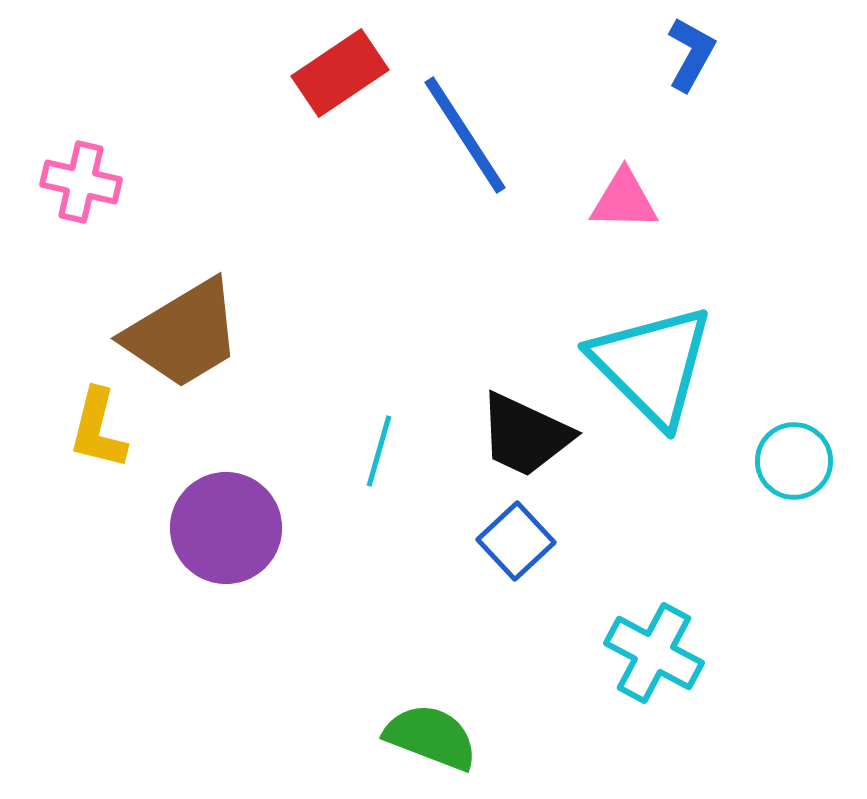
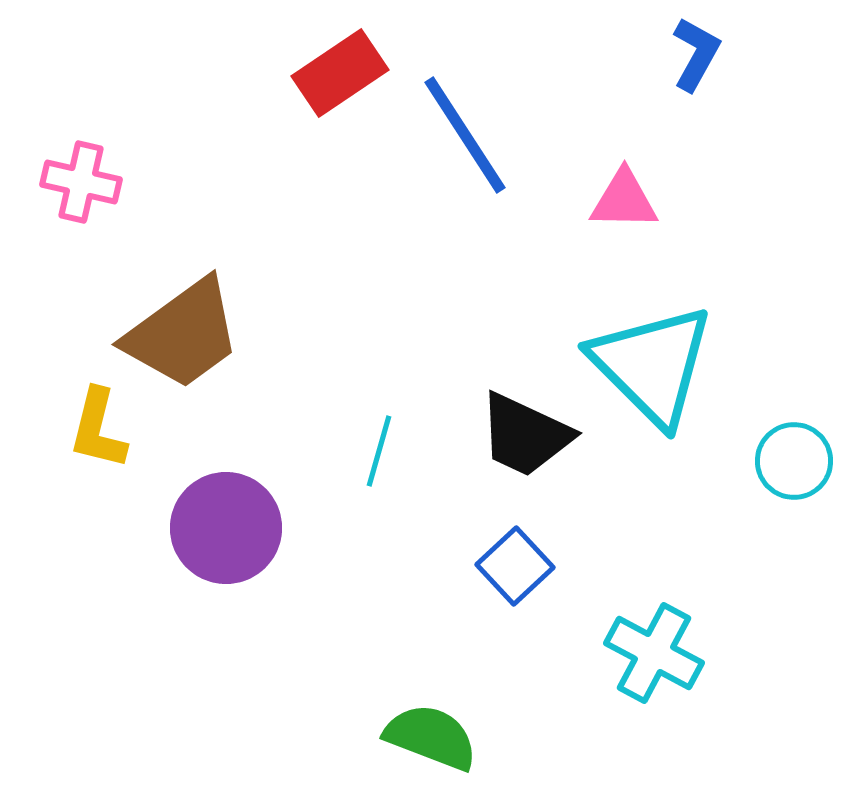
blue L-shape: moved 5 px right
brown trapezoid: rotated 5 degrees counterclockwise
blue square: moved 1 px left, 25 px down
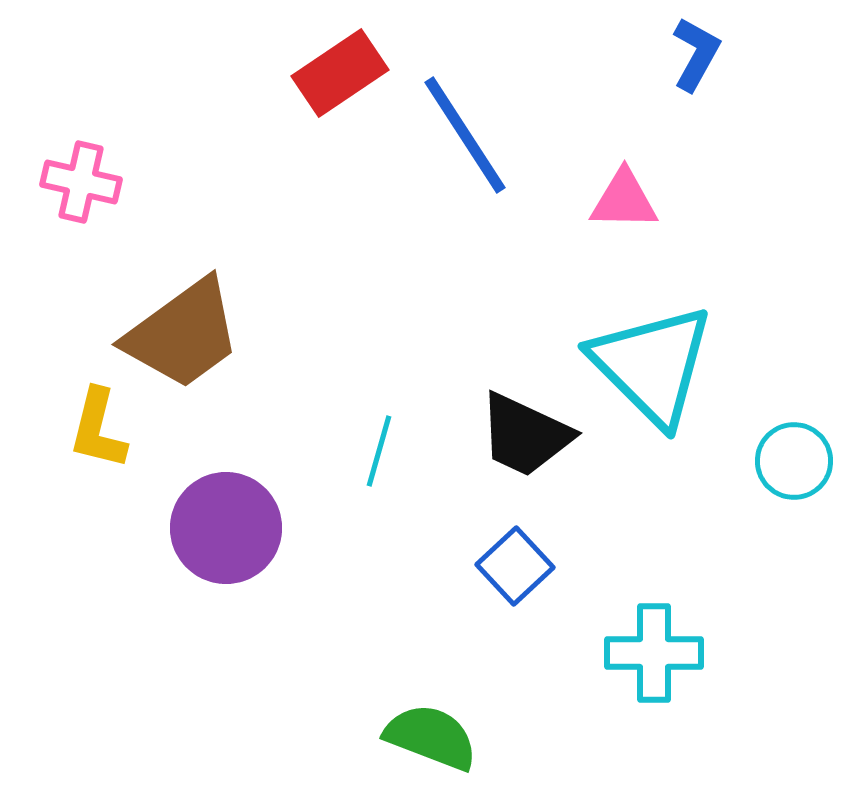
cyan cross: rotated 28 degrees counterclockwise
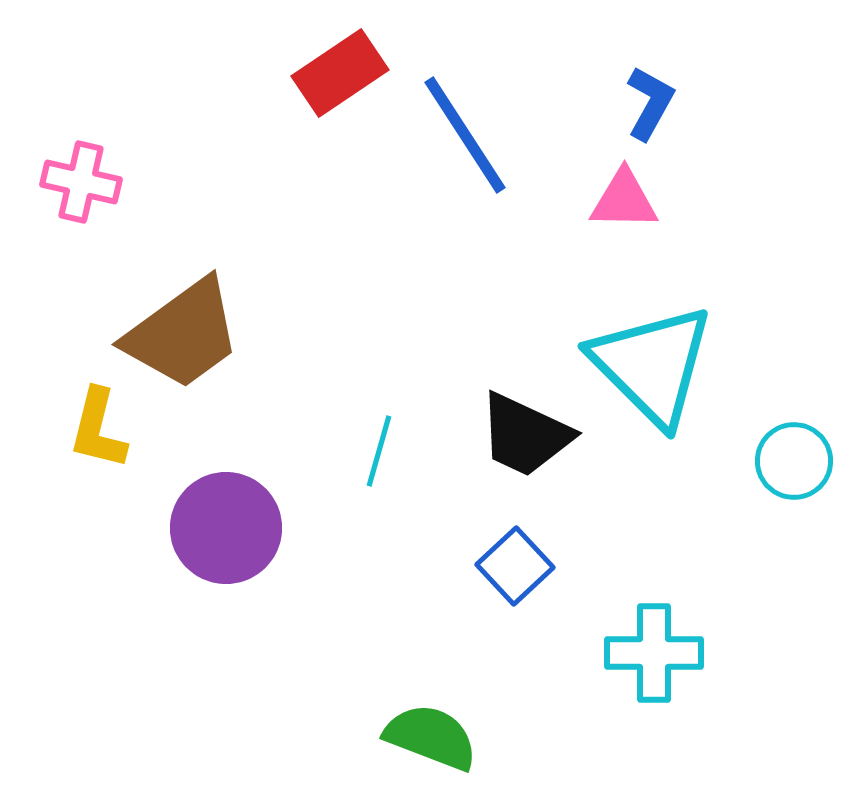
blue L-shape: moved 46 px left, 49 px down
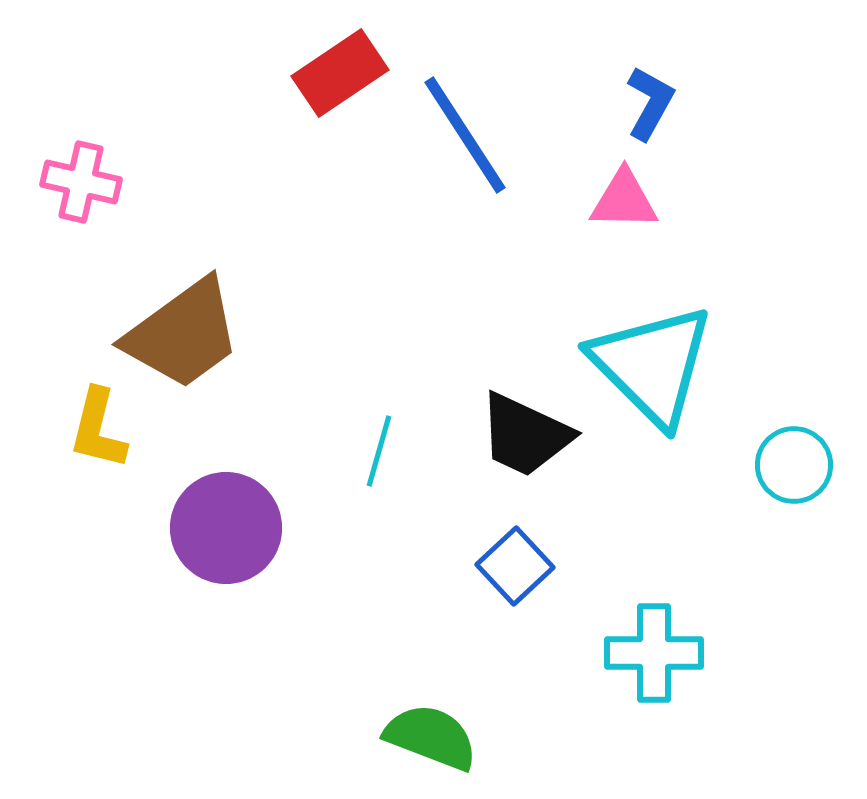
cyan circle: moved 4 px down
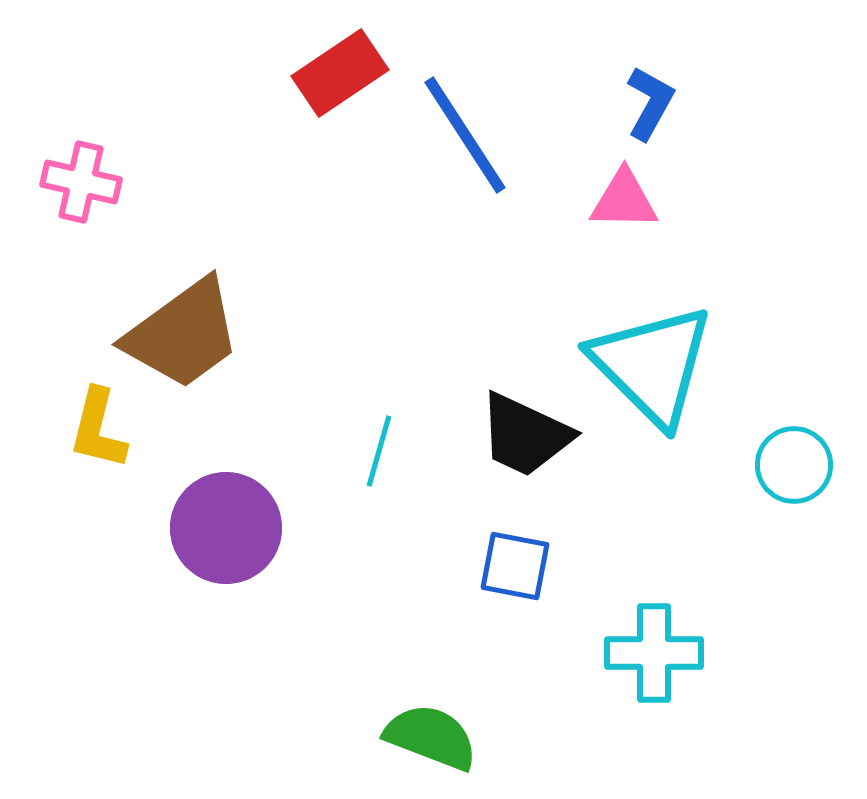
blue square: rotated 36 degrees counterclockwise
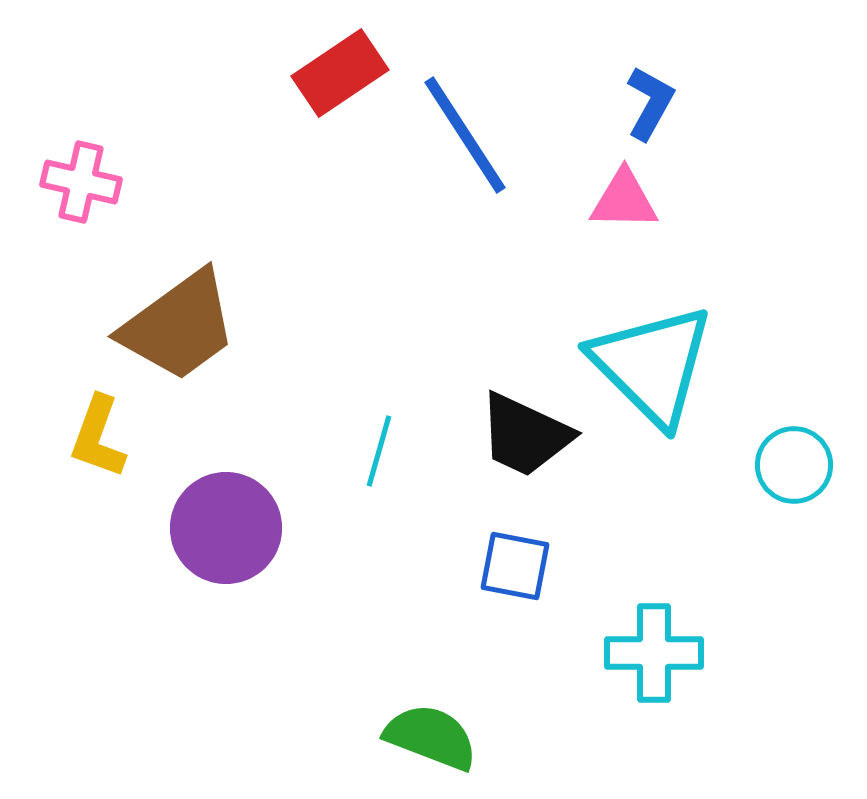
brown trapezoid: moved 4 px left, 8 px up
yellow L-shape: moved 8 px down; rotated 6 degrees clockwise
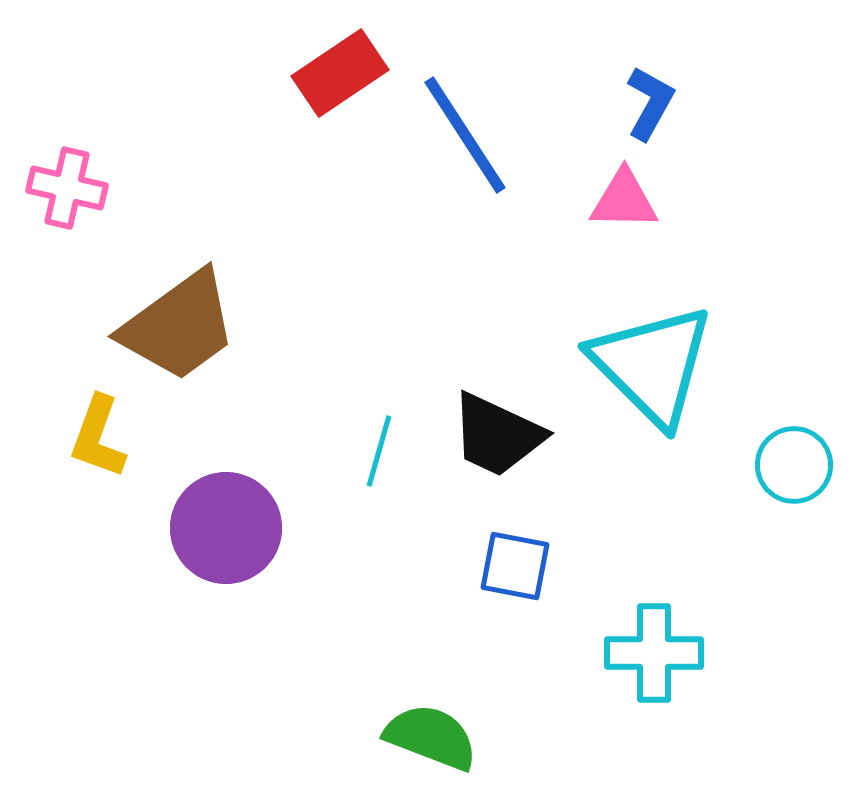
pink cross: moved 14 px left, 6 px down
black trapezoid: moved 28 px left
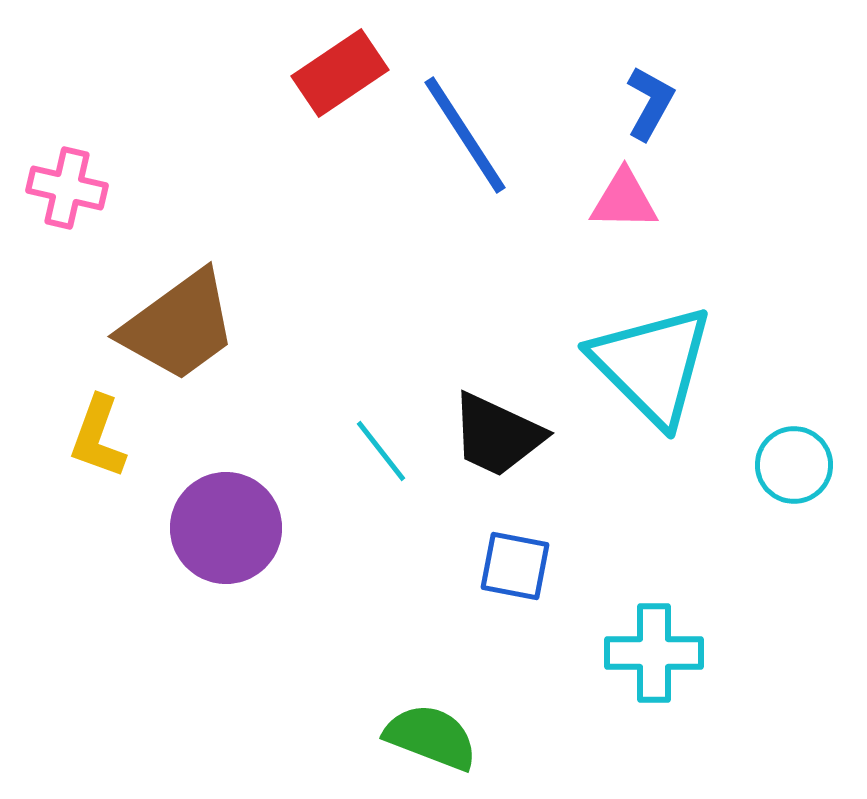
cyan line: moved 2 px right; rotated 54 degrees counterclockwise
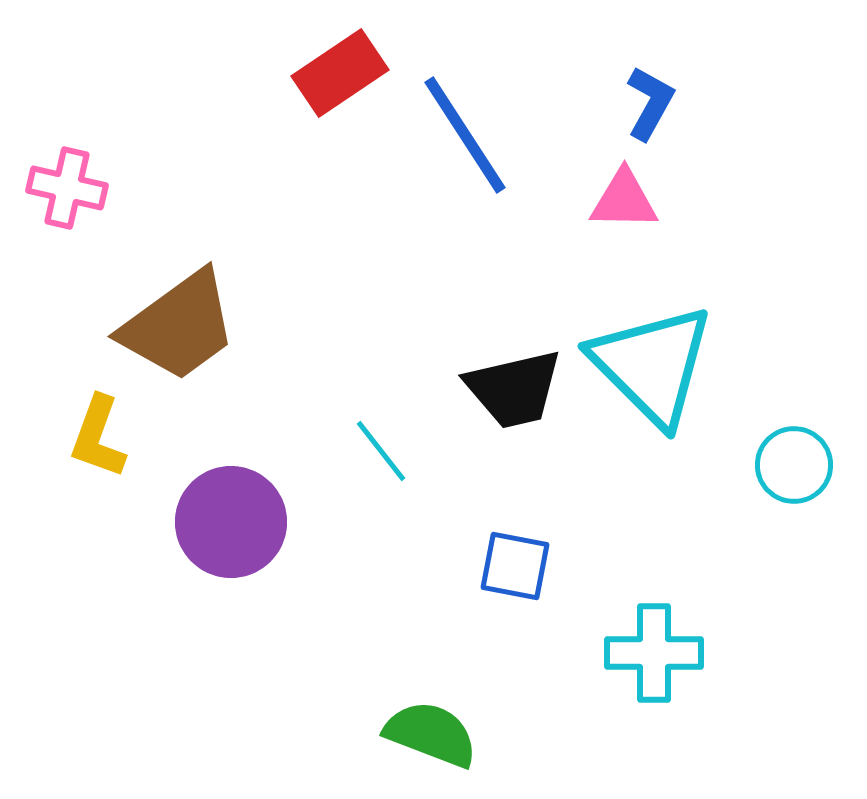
black trapezoid: moved 17 px right, 46 px up; rotated 38 degrees counterclockwise
purple circle: moved 5 px right, 6 px up
green semicircle: moved 3 px up
